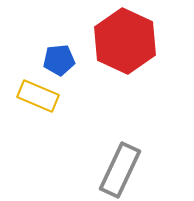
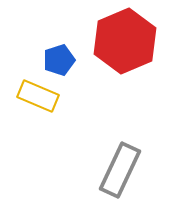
red hexagon: rotated 12 degrees clockwise
blue pentagon: rotated 12 degrees counterclockwise
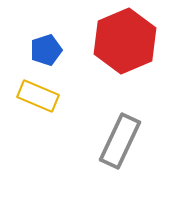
blue pentagon: moved 13 px left, 10 px up
gray rectangle: moved 29 px up
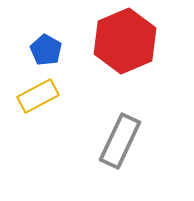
blue pentagon: rotated 24 degrees counterclockwise
yellow rectangle: rotated 51 degrees counterclockwise
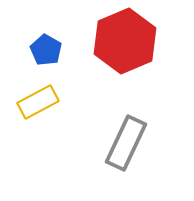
yellow rectangle: moved 6 px down
gray rectangle: moved 6 px right, 2 px down
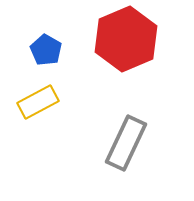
red hexagon: moved 1 px right, 2 px up
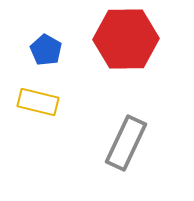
red hexagon: rotated 22 degrees clockwise
yellow rectangle: rotated 42 degrees clockwise
